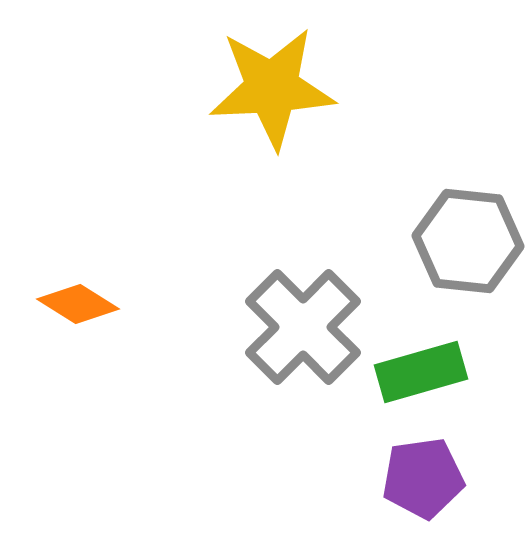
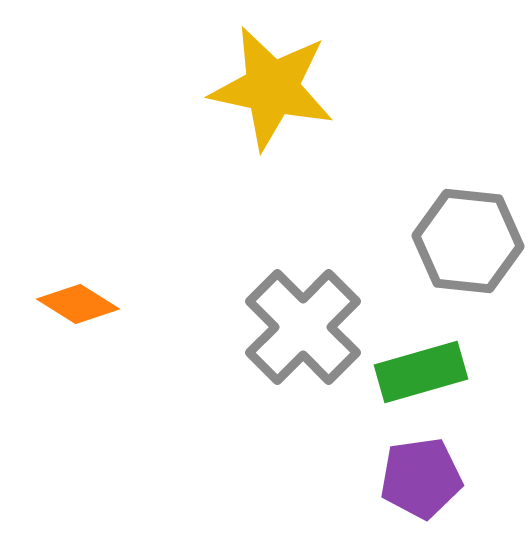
yellow star: rotated 15 degrees clockwise
purple pentagon: moved 2 px left
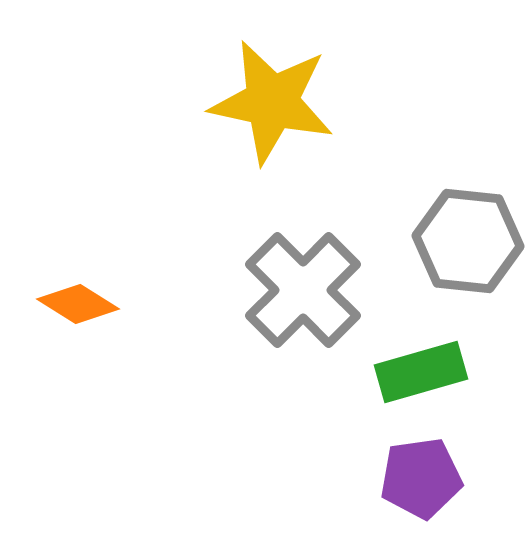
yellow star: moved 14 px down
gray cross: moved 37 px up
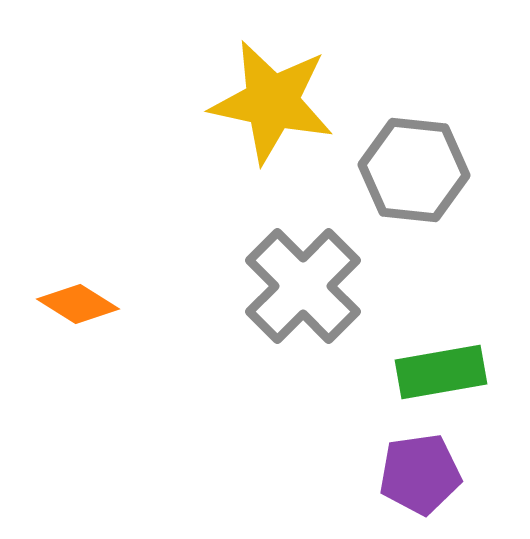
gray hexagon: moved 54 px left, 71 px up
gray cross: moved 4 px up
green rectangle: moved 20 px right; rotated 6 degrees clockwise
purple pentagon: moved 1 px left, 4 px up
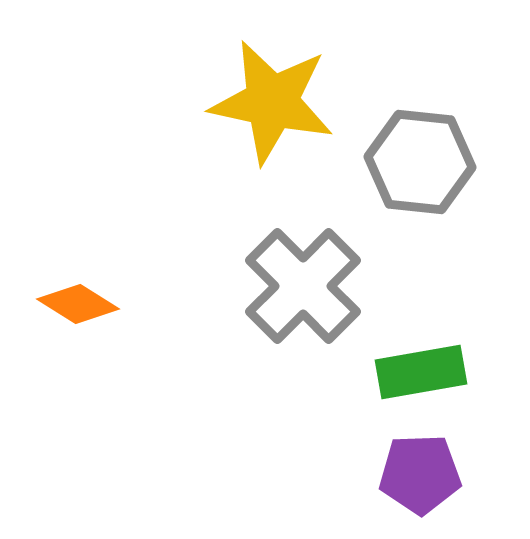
gray hexagon: moved 6 px right, 8 px up
green rectangle: moved 20 px left
purple pentagon: rotated 6 degrees clockwise
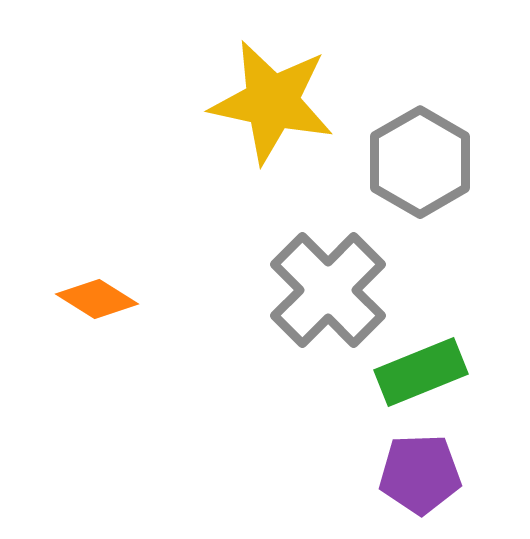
gray hexagon: rotated 24 degrees clockwise
gray cross: moved 25 px right, 4 px down
orange diamond: moved 19 px right, 5 px up
green rectangle: rotated 12 degrees counterclockwise
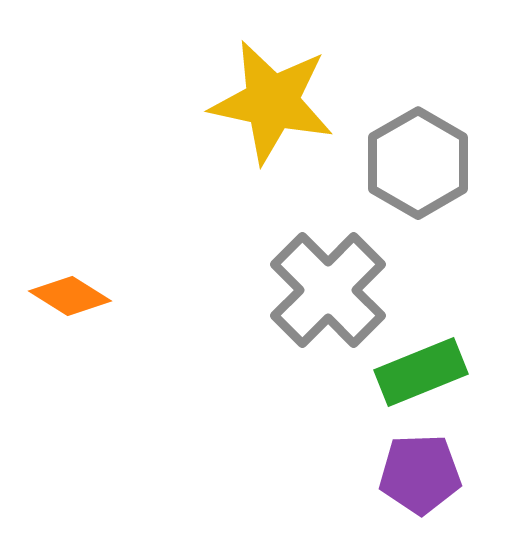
gray hexagon: moved 2 px left, 1 px down
orange diamond: moved 27 px left, 3 px up
